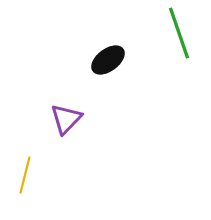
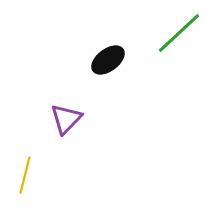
green line: rotated 66 degrees clockwise
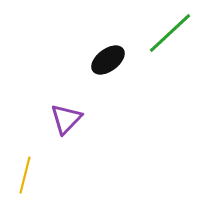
green line: moved 9 px left
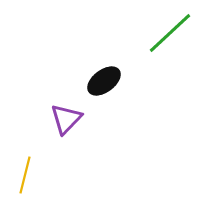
black ellipse: moved 4 px left, 21 px down
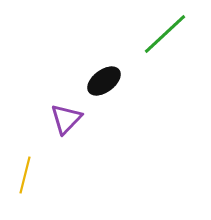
green line: moved 5 px left, 1 px down
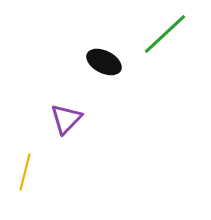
black ellipse: moved 19 px up; rotated 64 degrees clockwise
yellow line: moved 3 px up
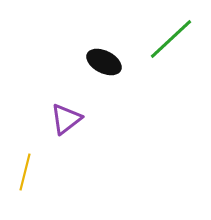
green line: moved 6 px right, 5 px down
purple triangle: rotated 8 degrees clockwise
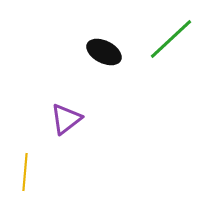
black ellipse: moved 10 px up
yellow line: rotated 9 degrees counterclockwise
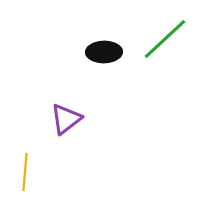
green line: moved 6 px left
black ellipse: rotated 28 degrees counterclockwise
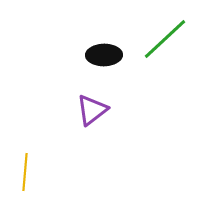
black ellipse: moved 3 px down
purple triangle: moved 26 px right, 9 px up
